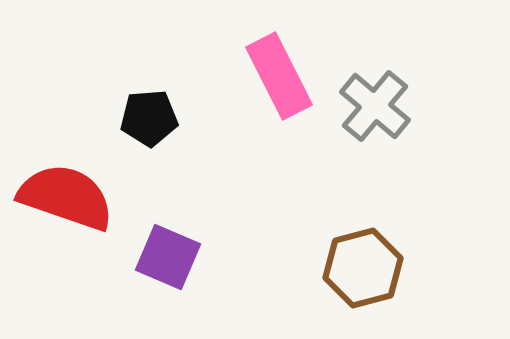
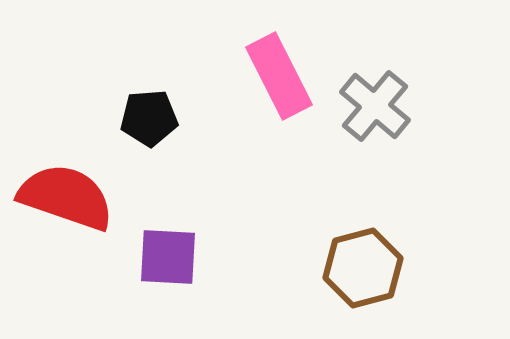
purple square: rotated 20 degrees counterclockwise
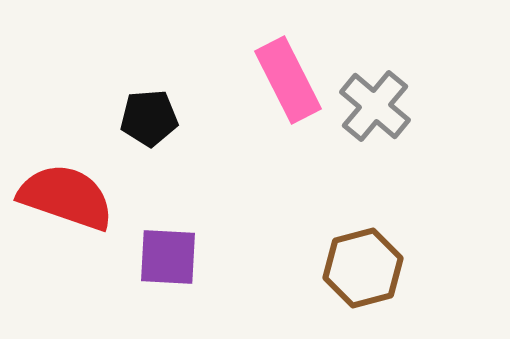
pink rectangle: moved 9 px right, 4 px down
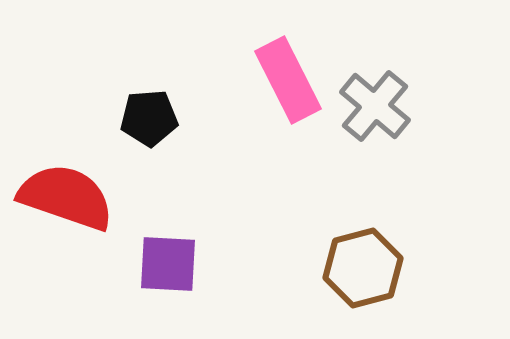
purple square: moved 7 px down
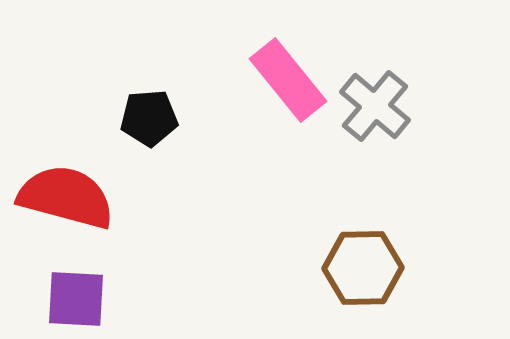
pink rectangle: rotated 12 degrees counterclockwise
red semicircle: rotated 4 degrees counterclockwise
purple square: moved 92 px left, 35 px down
brown hexagon: rotated 14 degrees clockwise
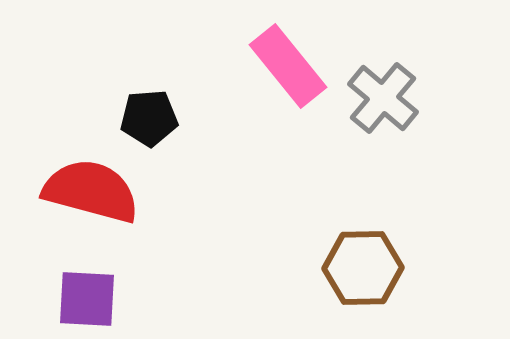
pink rectangle: moved 14 px up
gray cross: moved 8 px right, 8 px up
red semicircle: moved 25 px right, 6 px up
purple square: moved 11 px right
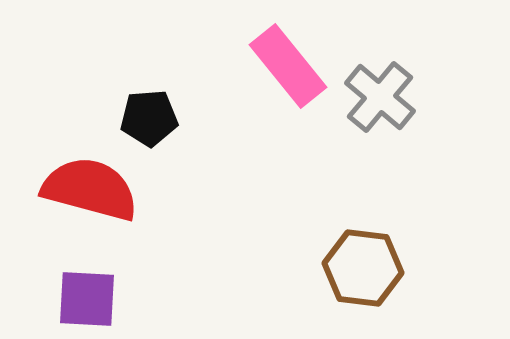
gray cross: moved 3 px left, 1 px up
red semicircle: moved 1 px left, 2 px up
brown hexagon: rotated 8 degrees clockwise
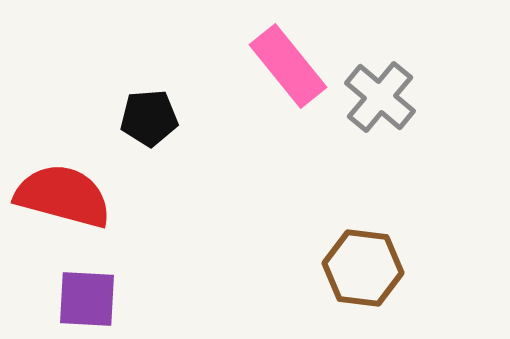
red semicircle: moved 27 px left, 7 px down
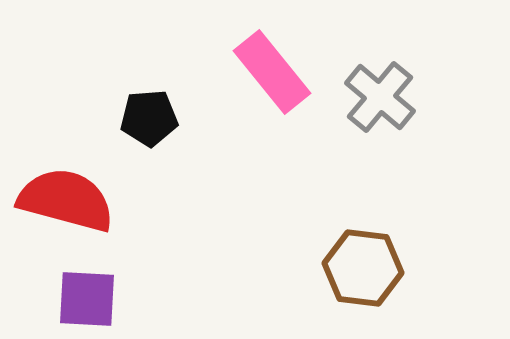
pink rectangle: moved 16 px left, 6 px down
red semicircle: moved 3 px right, 4 px down
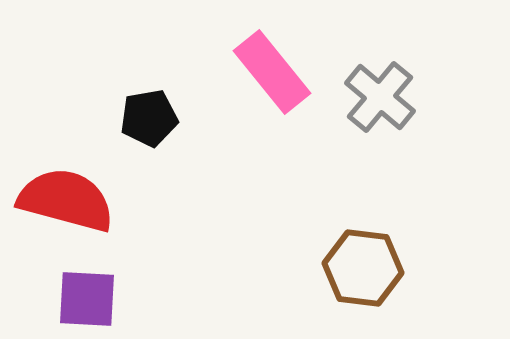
black pentagon: rotated 6 degrees counterclockwise
